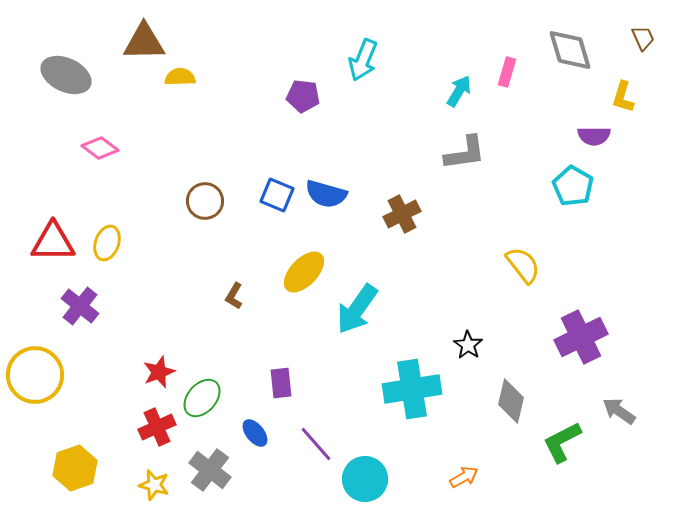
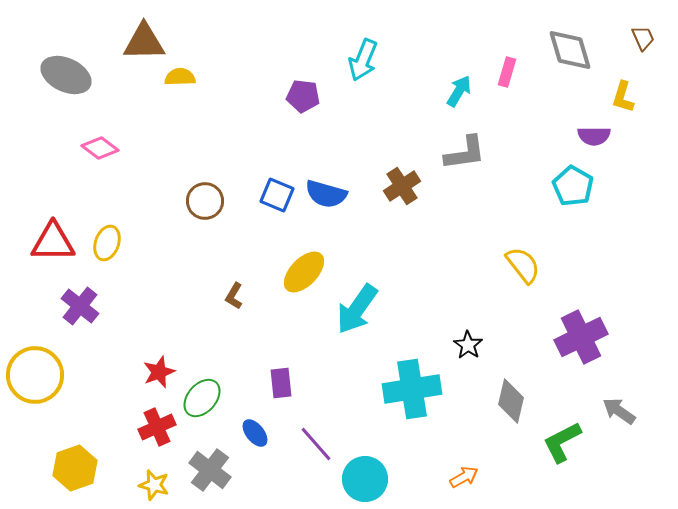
brown cross at (402, 214): moved 28 px up; rotated 6 degrees counterclockwise
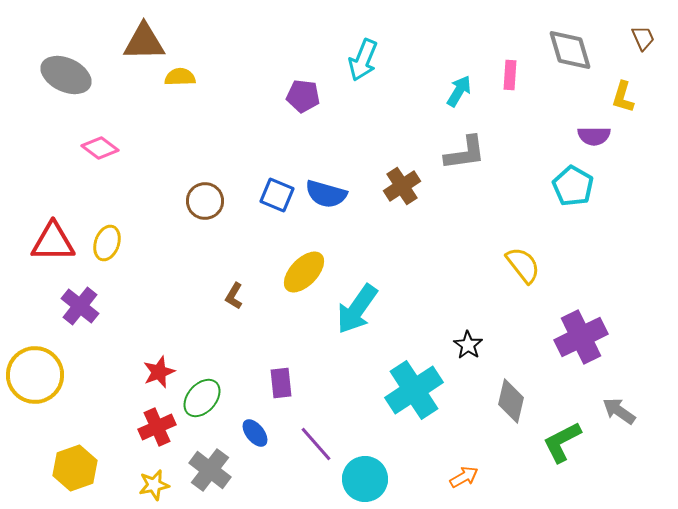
pink rectangle at (507, 72): moved 3 px right, 3 px down; rotated 12 degrees counterclockwise
cyan cross at (412, 389): moved 2 px right, 1 px down; rotated 24 degrees counterclockwise
yellow star at (154, 485): rotated 28 degrees counterclockwise
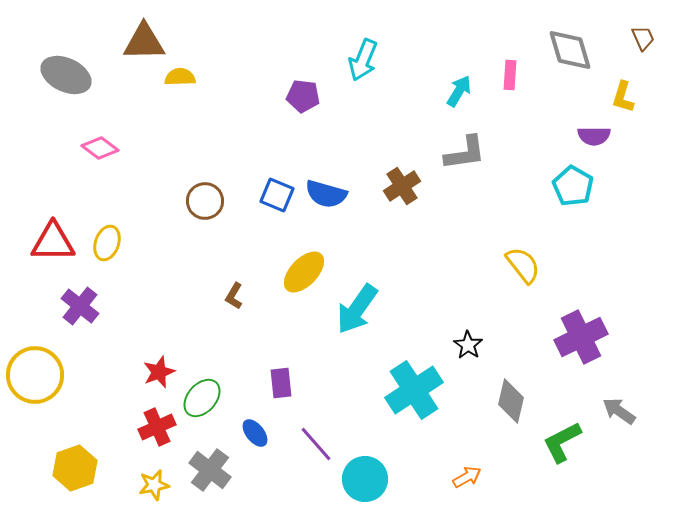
orange arrow at (464, 477): moved 3 px right
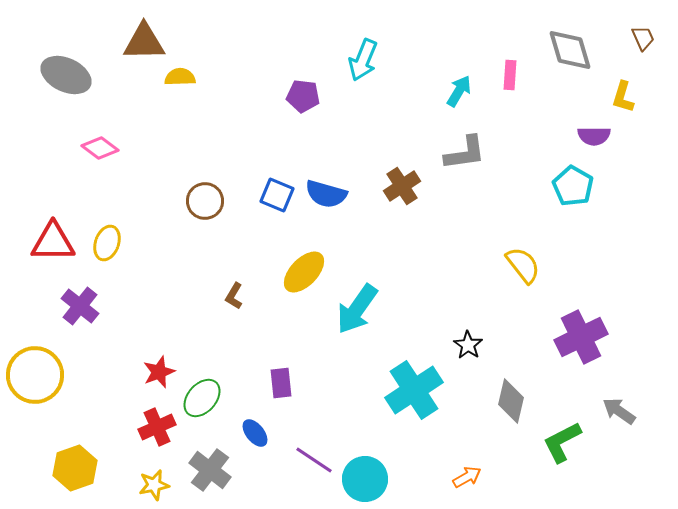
purple line at (316, 444): moved 2 px left, 16 px down; rotated 15 degrees counterclockwise
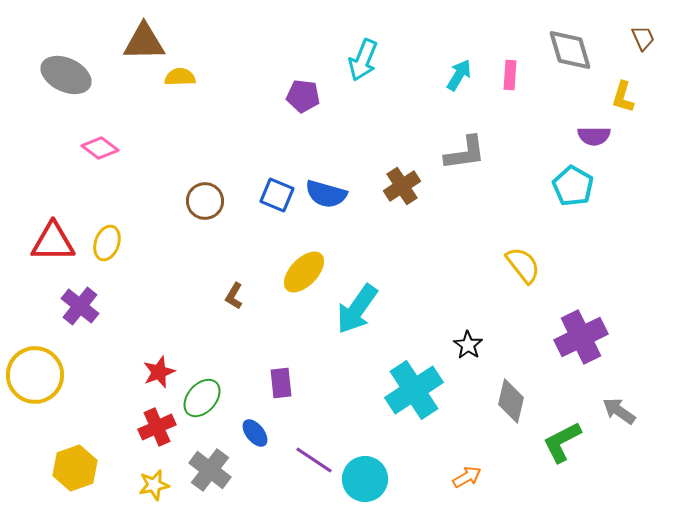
cyan arrow at (459, 91): moved 16 px up
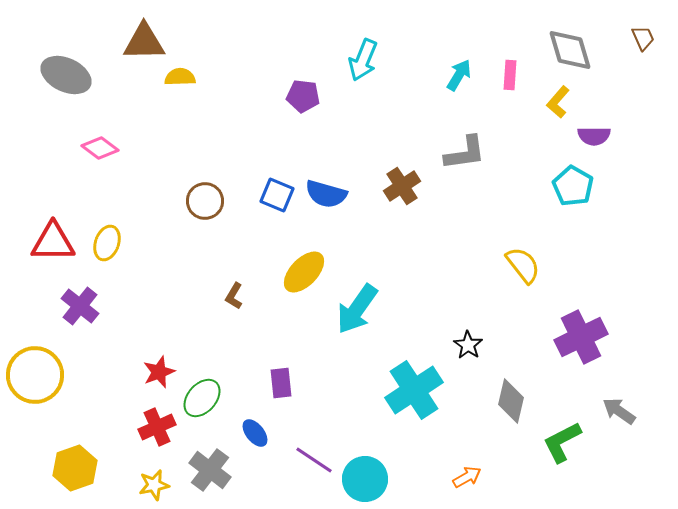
yellow L-shape at (623, 97): moved 65 px left, 5 px down; rotated 24 degrees clockwise
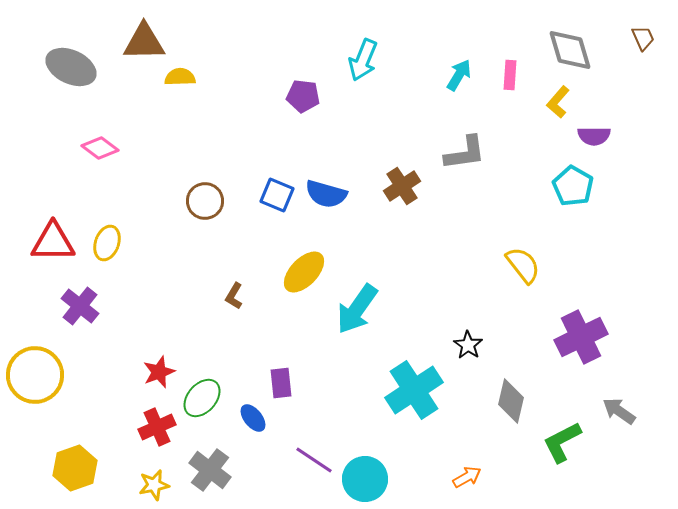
gray ellipse at (66, 75): moved 5 px right, 8 px up
blue ellipse at (255, 433): moved 2 px left, 15 px up
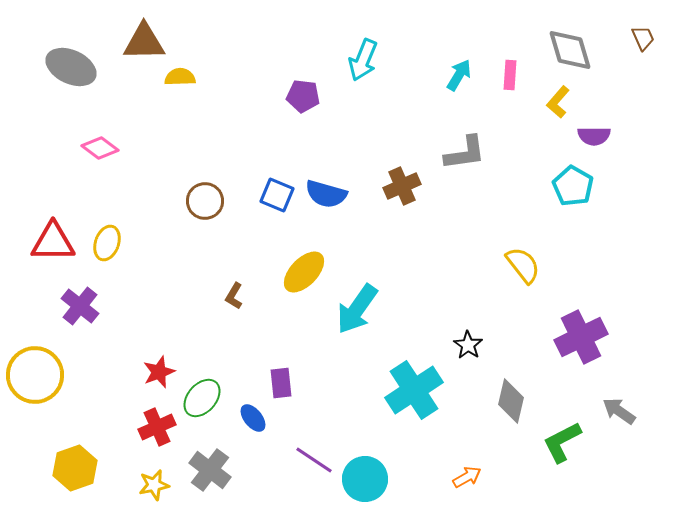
brown cross at (402, 186): rotated 9 degrees clockwise
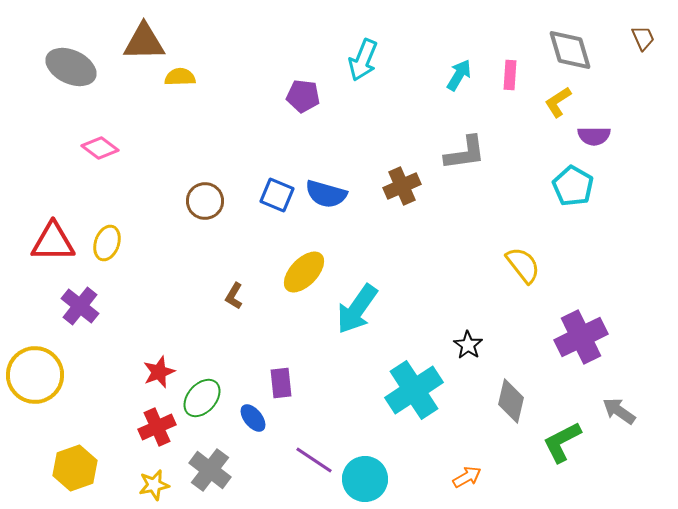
yellow L-shape at (558, 102): rotated 16 degrees clockwise
